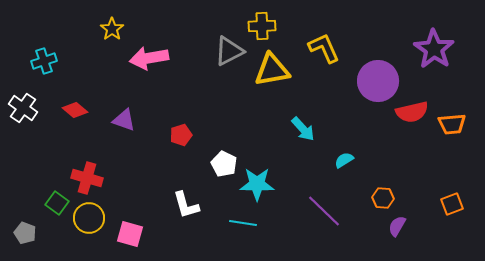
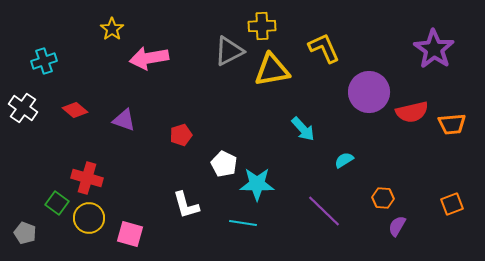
purple circle: moved 9 px left, 11 px down
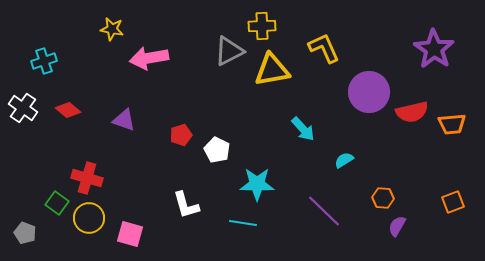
yellow star: rotated 25 degrees counterclockwise
red diamond: moved 7 px left
white pentagon: moved 7 px left, 14 px up
orange square: moved 1 px right, 2 px up
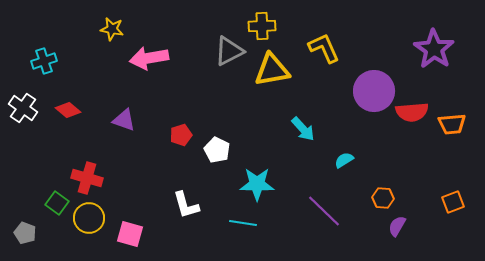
purple circle: moved 5 px right, 1 px up
red semicircle: rotated 8 degrees clockwise
